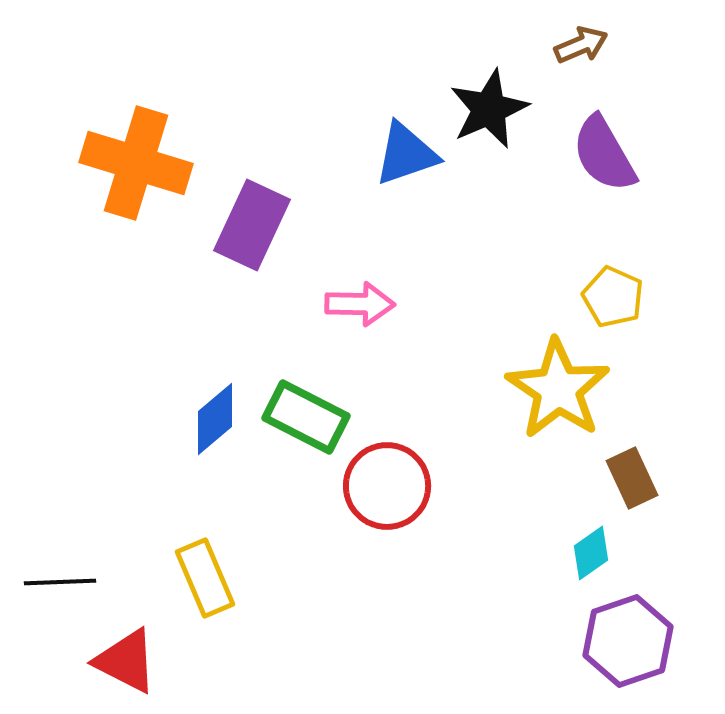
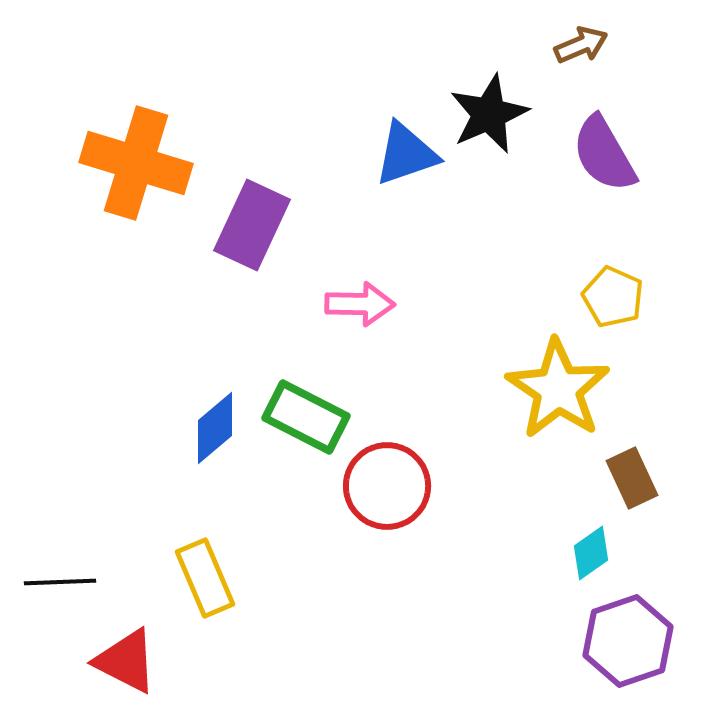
black star: moved 5 px down
blue diamond: moved 9 px down
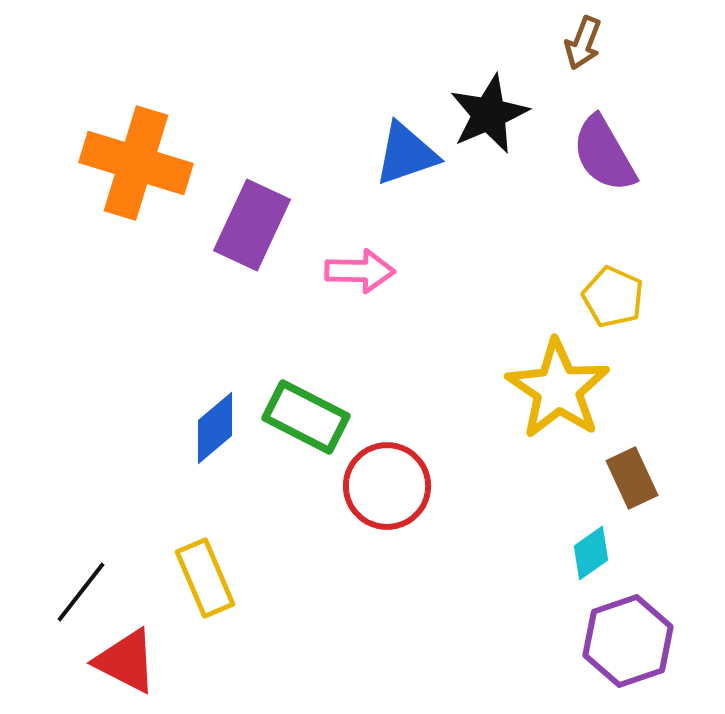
brown arrow: moved 2 px right, 2 px up; rotated 134 degrees clockwise
pink arrow: moved 33 px up
black line: moved 21 px right, 10 px down; rotated 50 degrees counterclockwise
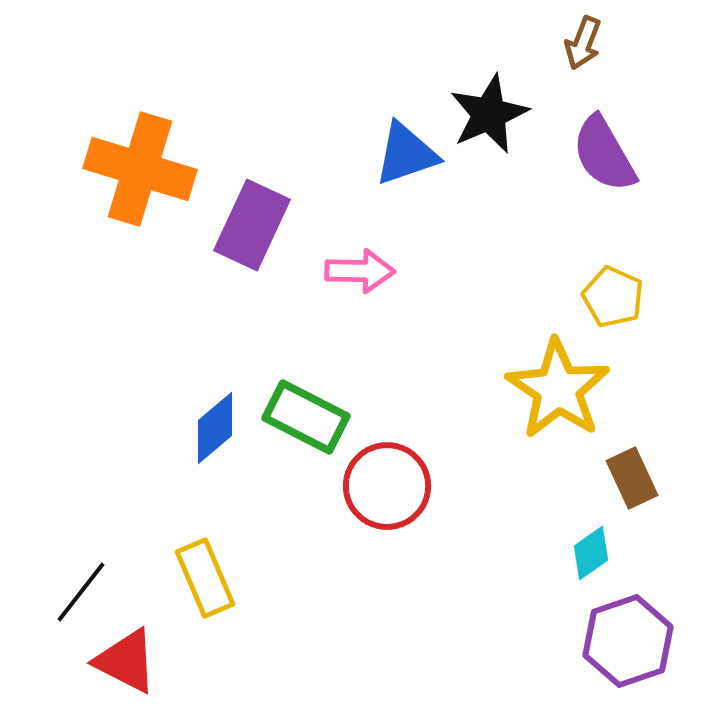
orange cross: moved 4 px right, 6 px down
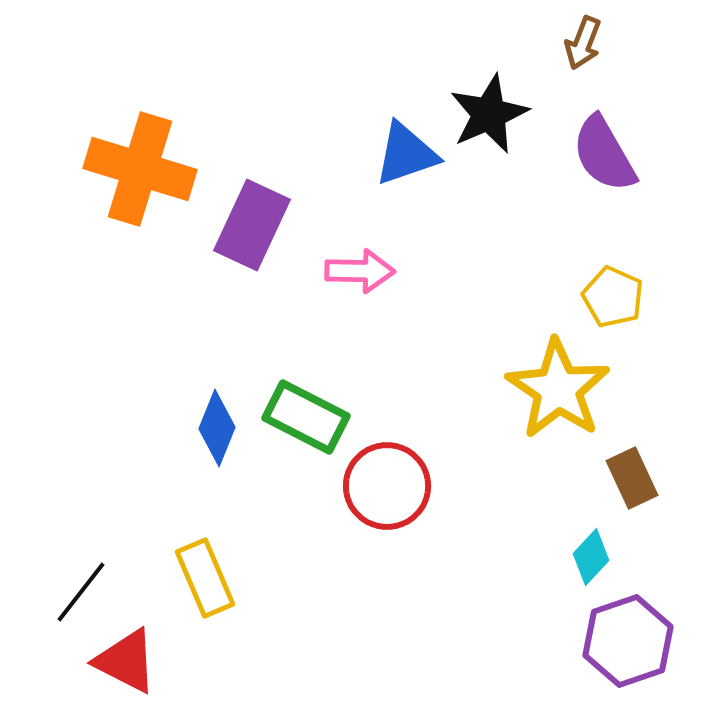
blue diamond: moved 2 px right; rotated 28 degrees counterclockwise
cyan diamond: moved 4 px down; rotated 12 degrees counterclockwise
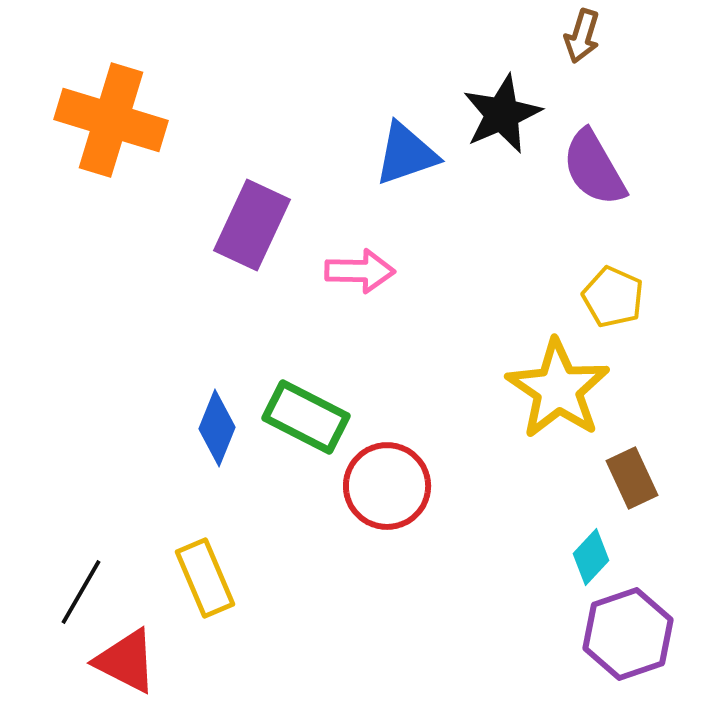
brown arrow: moved 1 px left, 7 px up; rotated 4 degrees counterclockwise
black star: moved 13 px right
purple semicircle: moved 10 px left, 14 px down
orange cross: moved 29 px left, 49 px up
black line: rotated 8 degrees counterclockwise
purple hexagon: moved 7 px up
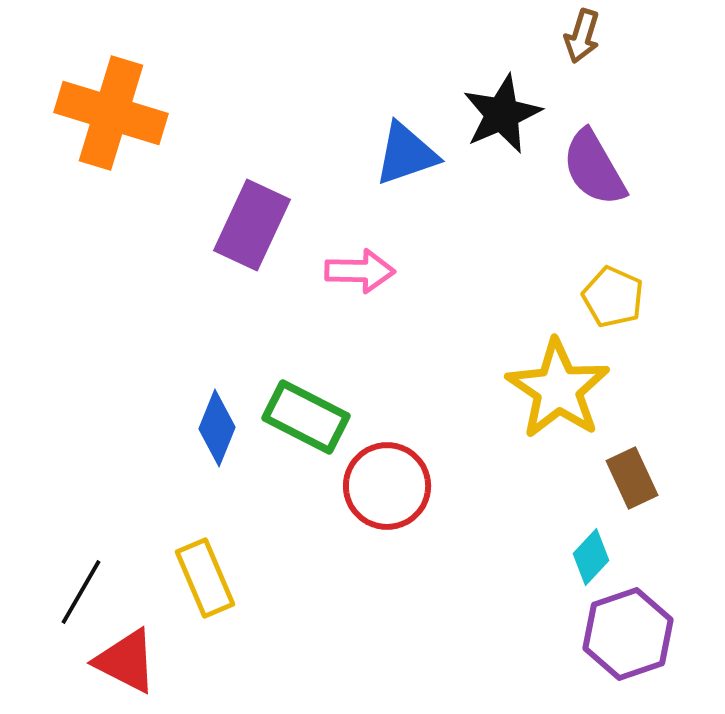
orange cross: moved 7 px up
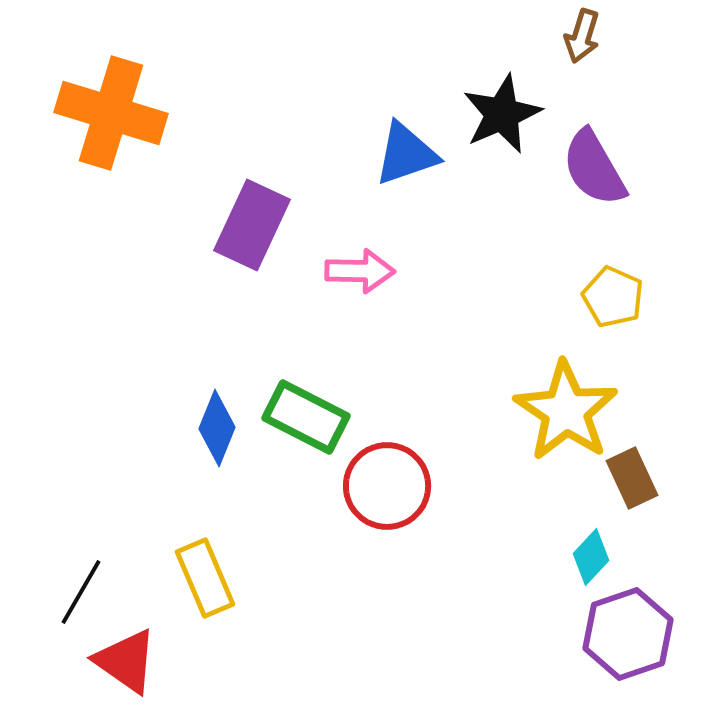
yellow star: moved 8 px right, 22 px down
red triangle: rotated 8 degrees clockwise
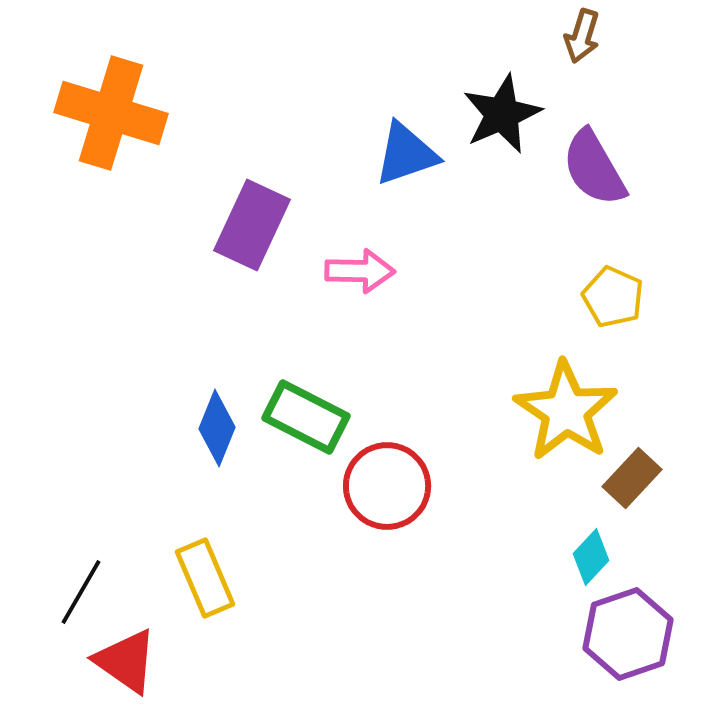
brown rectangle: rotated 68 degrees clockwise
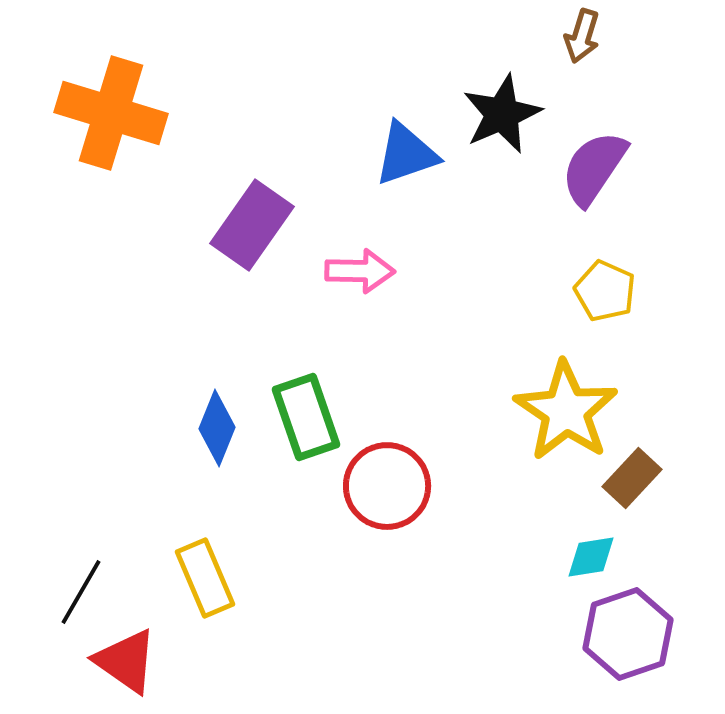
purple semicircle: rotated 64 degrees clockwise
purple rectangle: rotated 10 degrees clockwise
yellow pentagon: moved 8 px left, 6 px up
green rectangle: rotated 44 degrees clockwise
cyan diamond: rotated 38 degrees clockwise
